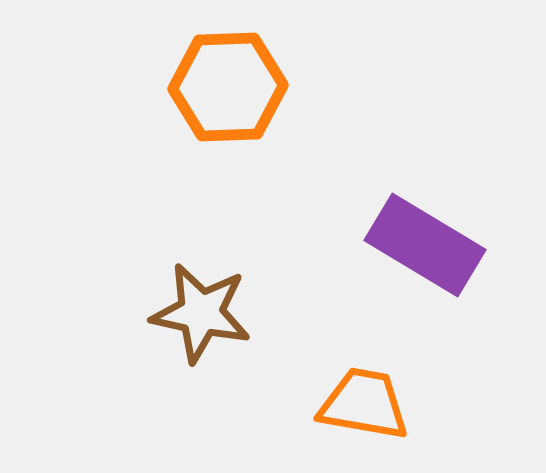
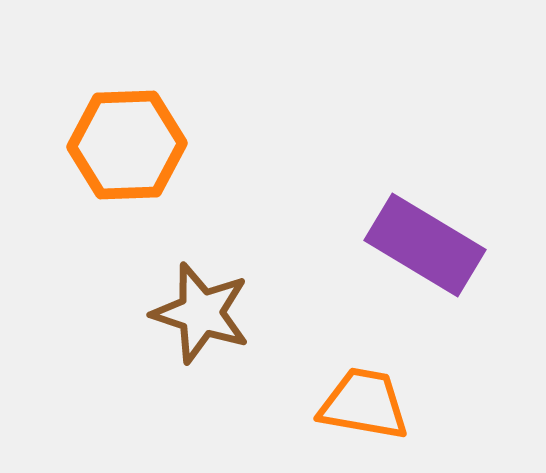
orange hexagon: moved 101 px left, 58 px down
brown star: rotated 6 degrees clockwise
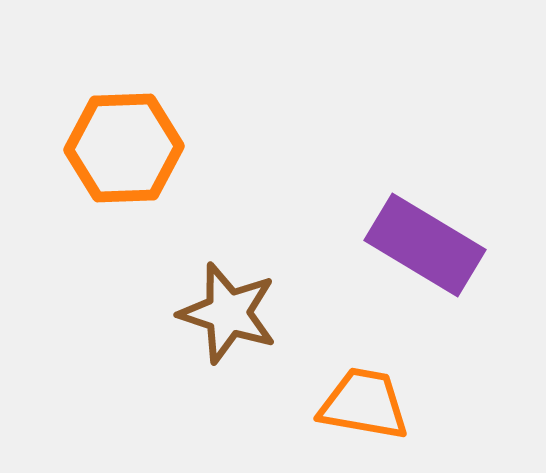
orange hexagon: moved 3 px left, 3 px down
brown star: moved 27 px right
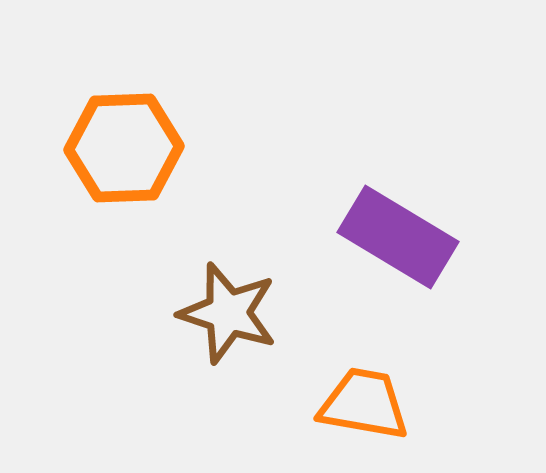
purple rectangle: moved 27 px left, 8 px up
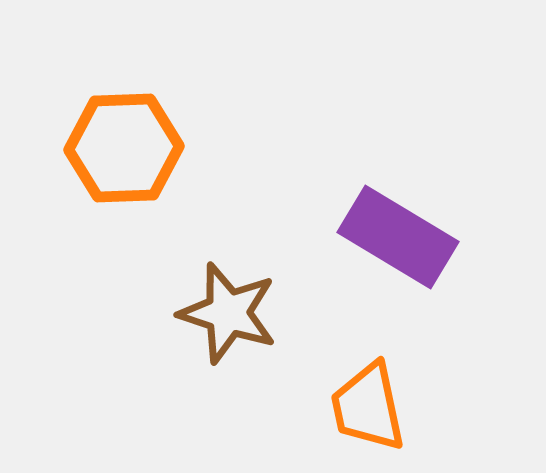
orange trapezoid: moved 4 px right, 3 px down; rotated 112 degrees counterclockwise
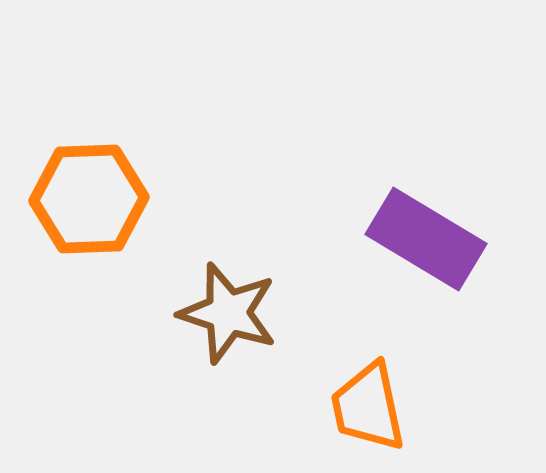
orange hexagon: moved 35 px left, 51 px down
purple rectangle: moved 28 px right, 2 px down
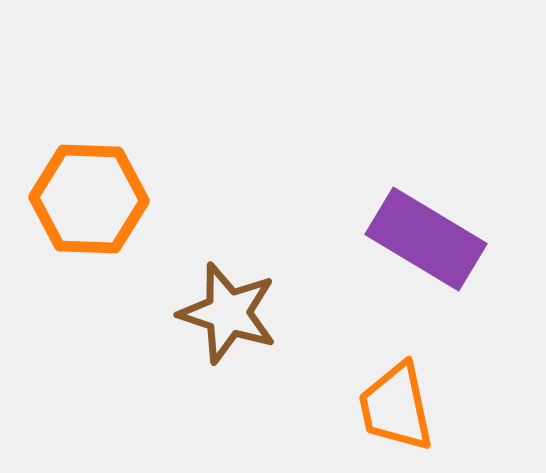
orange hexagon: rotated 4 degrees clockwise
orange trapezoid: moved 28 px right
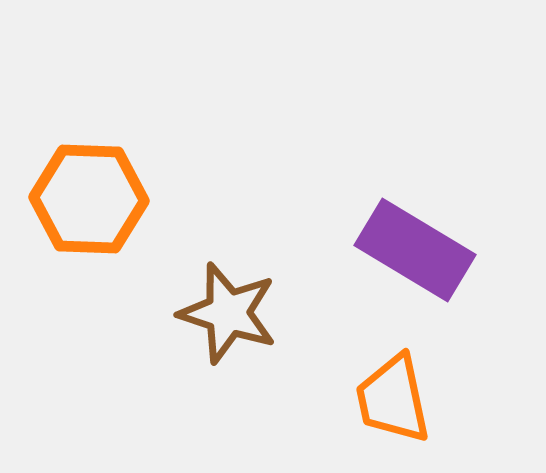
purple rectangle: moved 11 px left, 11 px down
orange trapezoid: moved 3 px left, 8 px up
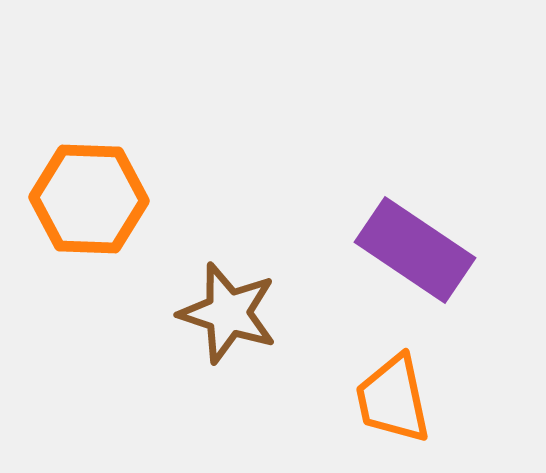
purple rectangle: rotated 3 degrees clockwise
